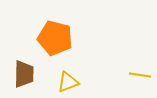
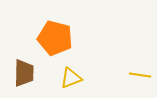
brown trapezoid: moved 1 px up
yellow triangle: moved 3 px right, 4 px up
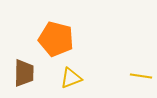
orange pentagon: moved 1 px right, 1 px down
yellow line: moved 1 px right, 1 px down
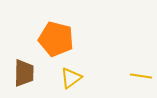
yellow triangle: rotated 15 degrees counterclockwise
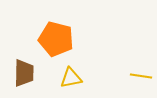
yellow triangle: rotated 25 degrees clockwise
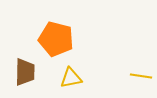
brown trapezoid: moved 1 px right, 1 px up
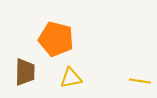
yellow line: moved 1 px left, 5 px down
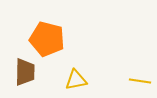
orange pentagon: moved 9 px left
yellow triangle: moved 5 px right, 2 px down
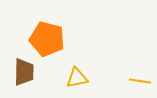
brown trapezoid: moved 1 px left
yellow triangle: moved 1 px right, 2 px up
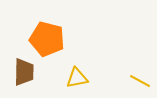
yellow line: rotated 20 degrees clockwise
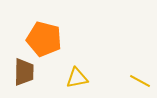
orange pentagon: moved 3 px left
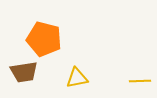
brown trapezoid: rotated 80 degrees clockwise
yellow line: rotated 30 degrees counterclockwise
